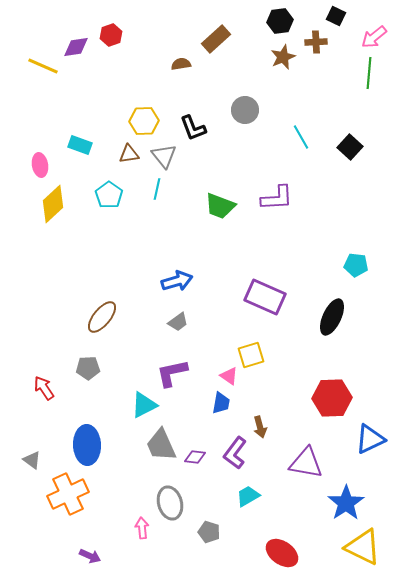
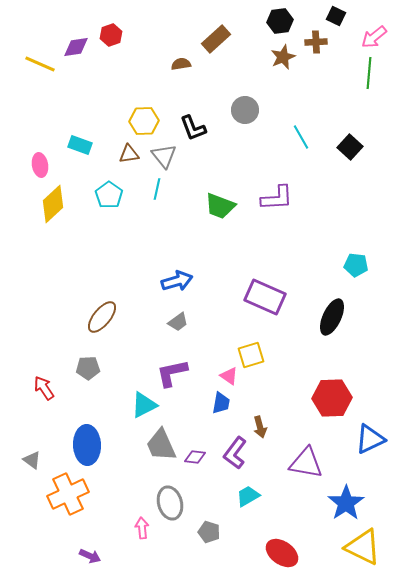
yellow line at (43, 66): moved 3 px left, 2 px up
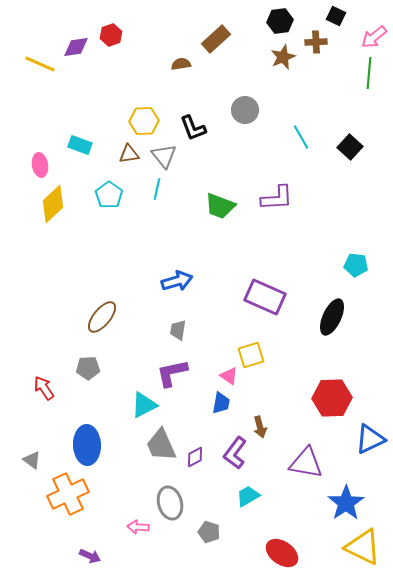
gray trapezoid at (178, 322): moved 8 px down; rotated 135 degrees clockwise
purple diamond at (195, 457): rotated 35 degrees counterclockwise
pink arrow at (142, 528): moved 4 px left, 1 px up; rotated 80 degrees counterclockwise
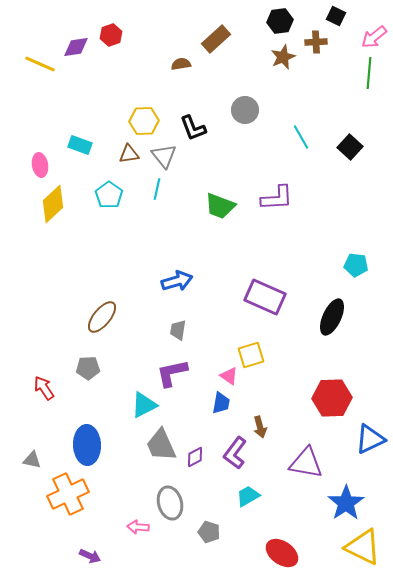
gray triangle at (32, 460): rotated 24 degrees counterclockwise
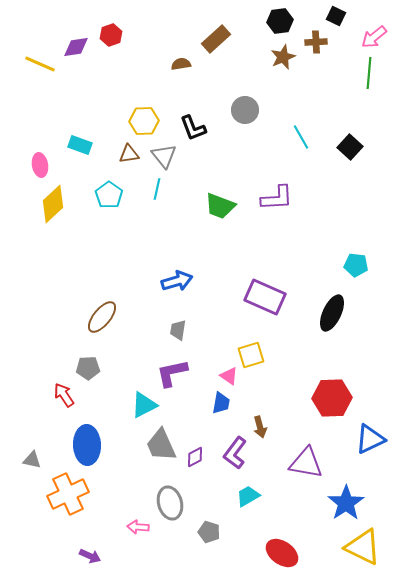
black ellipse at (332, 317): moved 4 px up
red arrow at (44, 388): moved 20 px right, 7 px down
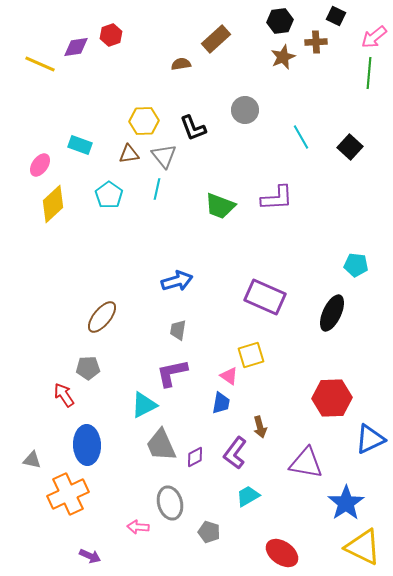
pink ellipse at (40, 165): rotated 45 degrees clockwise
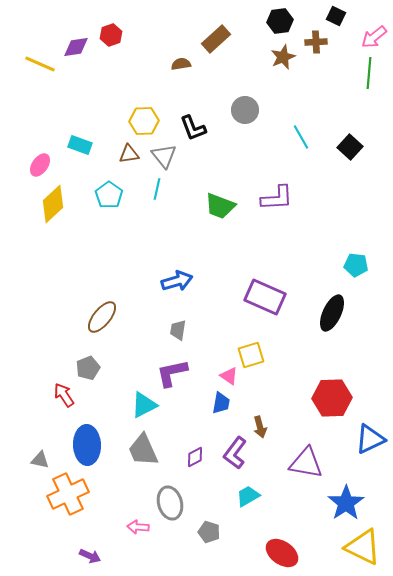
gray pentagon at (88, 368): rotated 20 degrees counterclockwise
gray trapezoid at (161, 445): moved 18 px left, 5 px down
gray triangle at (32, 460): moved 8 px right
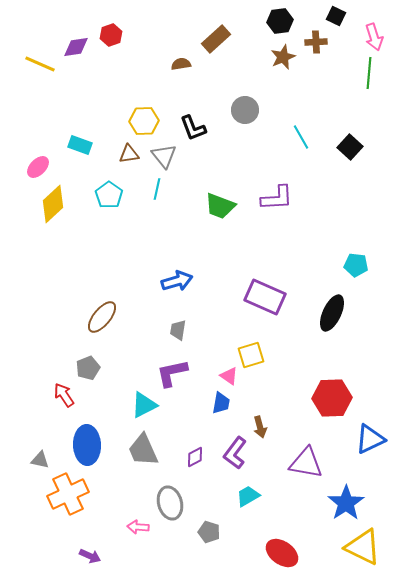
pink arrow at (374, 37): rotated 68 degrees counterclockwise
pink ellipse at (40, 165): moved 2 px left, 2 px down; rotated 10 degrees clockwise
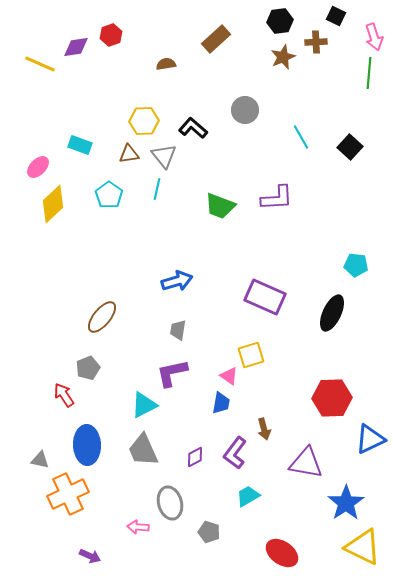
brown semicircle at (181, 64): moved 15 px left
black L-shape at (193, 128): rotated 152 degrees clockwise
brown arrow at (260, 427): moved 4 px right, 2 px down
